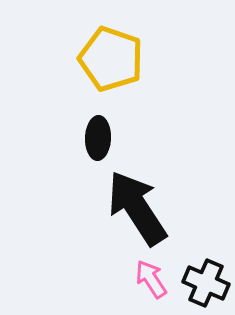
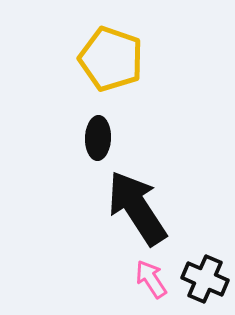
black cross: moved 1 px left, 4 px up
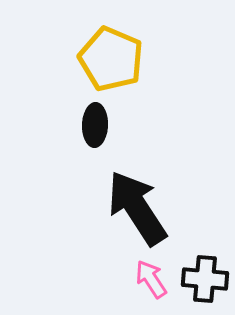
yellow pentagon: rotated 4 degrees clockwise
black ellipse: moved 3 px left, 13 px up
black cross: rotated 18 degrees counterclockwise
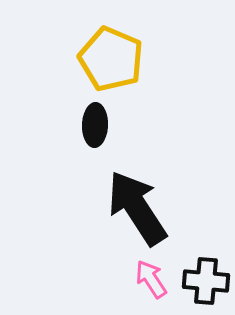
black cross: moved 1 px right, 2 px down
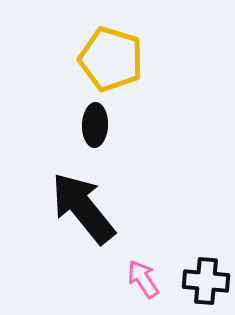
yellow pentagon: rotated 6 degrees counterclockwise
black arrow: moved 54 px left; rotated 6 degrees counterclockwise
pink arrow: moved 8 px left
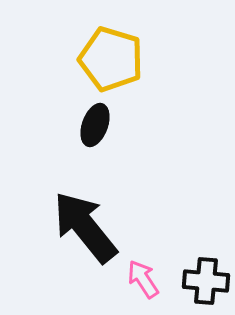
black ellipse: rotated 18 degrees clockwise
black arrow: moved 2 px right, 19 px down
